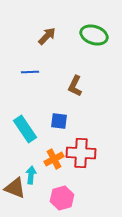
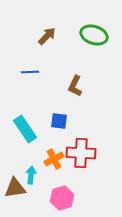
brown triangle: rotated 30 degrees counterclockwise
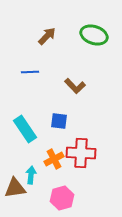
brown L-shape: rotated 70 degrees counterclockwise
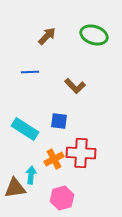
cyan rectangle: rotated 24 degrees counterclockwise
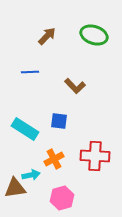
red cross: moved 14 px right, 3 px down
cyan arrow: rotated 72 degrees clockwise
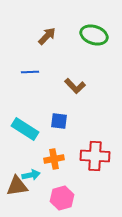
orange cross: rotated 18 degrees clockwise
brown triangle: moved 2 px right, 2 px up
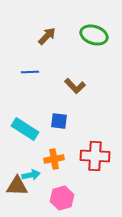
brown triangle: rotated 10 degrees clockwise
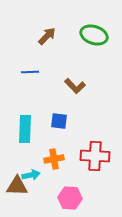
cyan rectangle: rotated 60 degrees clockwise
pink hexagon: moved 8 px right; rotated 20 degrees clockwise
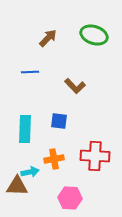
brown arrow: moved 1 px right, 2 px down
cyan arrow: moved 1 px left, 3 px up
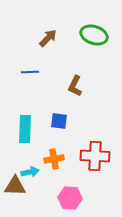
brown L-shape: rotated 70 degrees clockwise
brown triangle: moved 2 px left
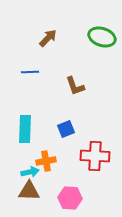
green ellipse: moved 8 px right, 2 px down
brown L-shape: rotated 45 degrees counterclockwise
blue square: moved 7 px right, 8 px down; rotated 30 degrees counterclockwise
orange cross: moved 8 px left, 2 px down
brown triangle: moved 14 px right, 5 px down
